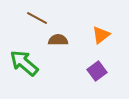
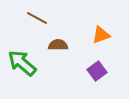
orange triangle: rotated 18 degrees clockwise
brown semicircle: moved 5 px down
green arrow: moved 2 px left
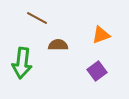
green arrow: rotated 124 degrees counterclockwise
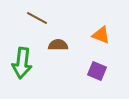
orange triangle: rotated 42 degrees clockwise
purple square: rotated 30 degrees counterclockwise
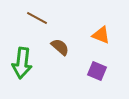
brown semicircle: moved 2 px right, 2 px down; rotated 42 degrees clockwise
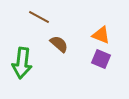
brown line: moved 2 px right, 1 px up
brown semicircle: moved 1 px left, 3 px up
purple square: moved 4 px right, 12 px up
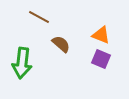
brown semicircle: moved 2 px right
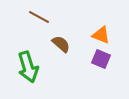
green arrow: moved 6 px right, 4 px down; rotated 24 degrees counterclockwise
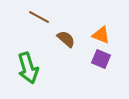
brown semicircle: moved 5 px right, 5 px up
green arrow: moved 1 px down
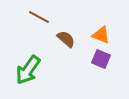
green arrow: moved 2 px down; rotated 52 degrees clockwise
